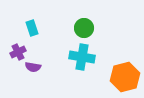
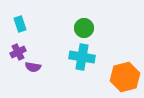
cyan rectangle: moved 12 px left, 4 px up
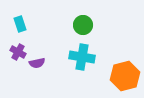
green circle: moved 1 px left, 3 px up
purple cross: rotated 35 degrees counterclockwise
purple semicircle: moved 4 px right, 4 px up; rotated 21 degrees counterclockwise
orange hexagon: moved 1 px up
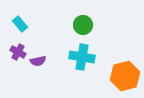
cyan rectangle: rotated 21 degrees counterclockwise
purple semicircle: moved 1 px right, 2 px up
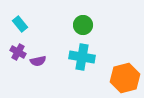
orange hexagon: moved 2 px down
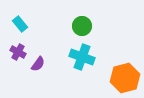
green circle: moved 1 px left, 1 px down
cyan cross: rotated 10 degrees clockwise
purple semicircle: moved 3 px down; rotated 42 degrees counterclockwise
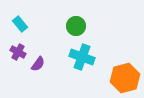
green circle: moved 6 px left
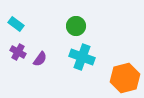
cyan rectangle: moved 4 px left; rotated 14 degrees counterclockwise
purple semicircle: moved 2 px right, 5 px up
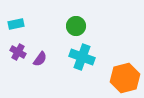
cyan rectangle: rotated 49 degrees counterclockwise
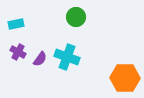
green circle: moved 9 px up
cyan cross: moved 15 px left
orange hexagon: rotated 16 degrees clockwise
